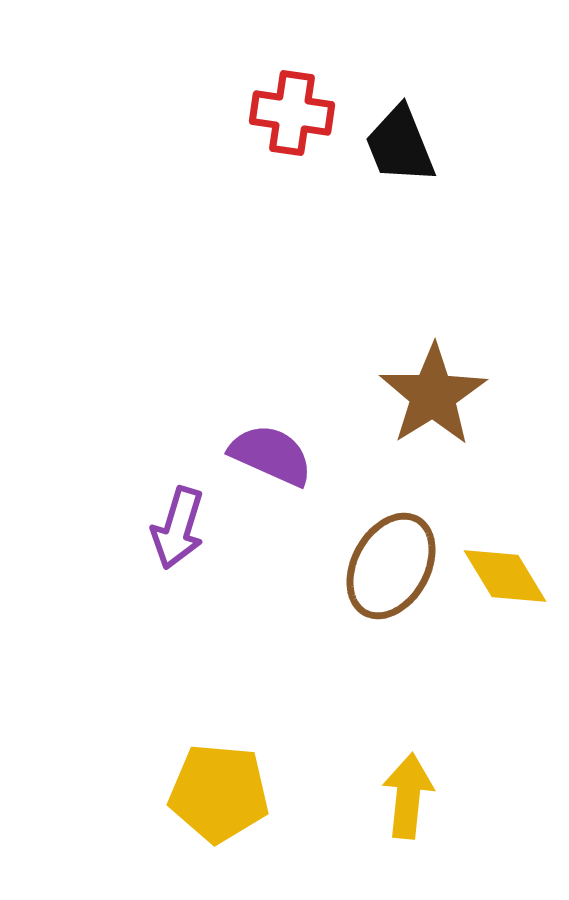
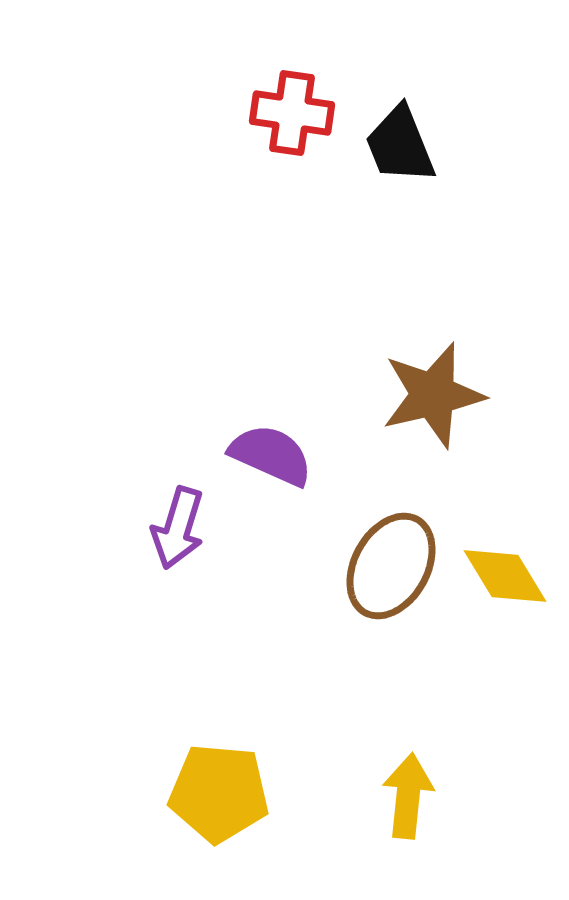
brown star: rotated 19 degrees clockwise
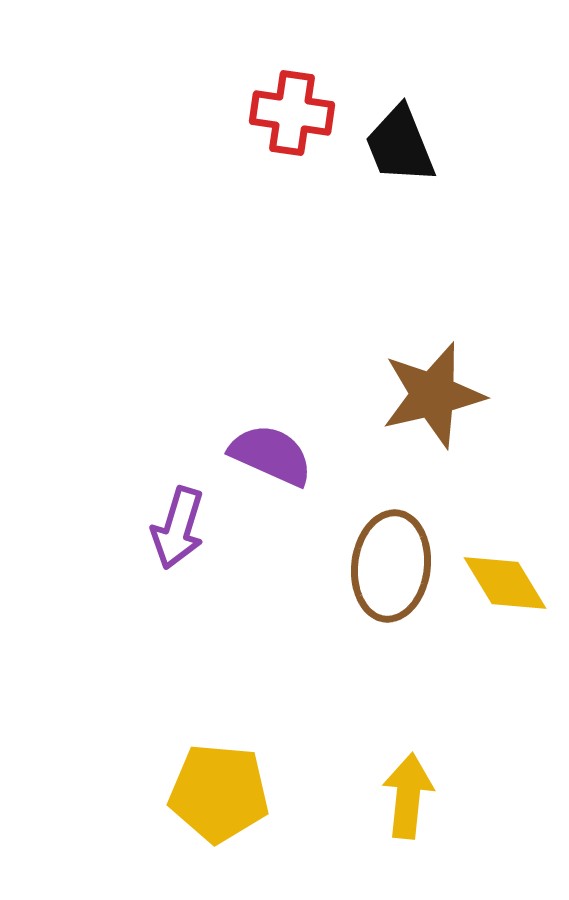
brown ellipse: rotated 22 degrees counterclockwise
yellow diamond: moved 7 px down
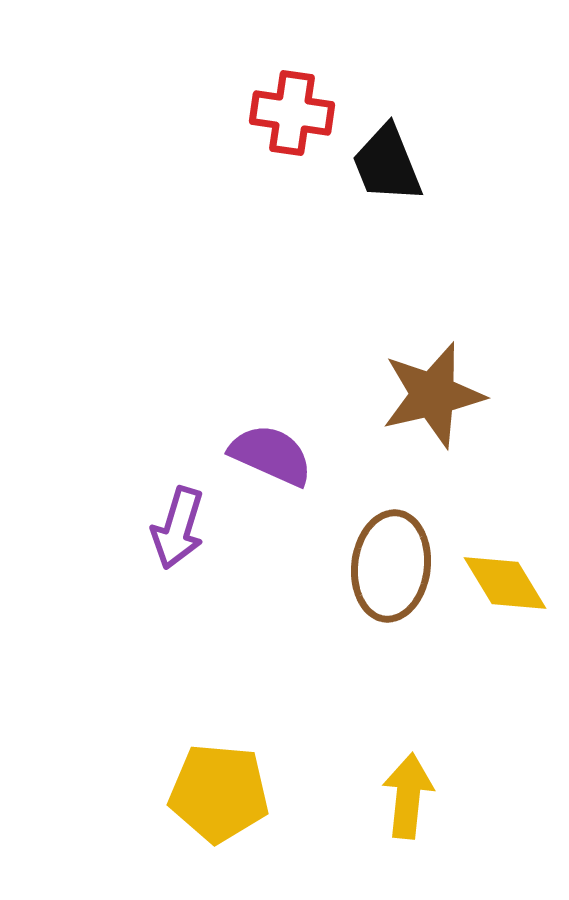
black trapezoid: moved 13 px left, 19 px down
